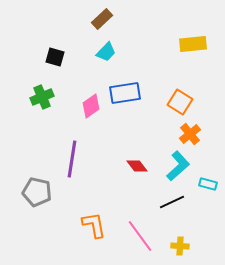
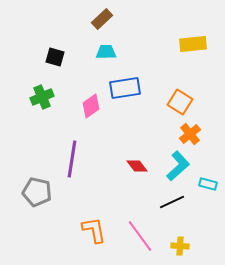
cyan trapezoid: rotated 135 degrees counterclockwise
blue rectangle: moved 5 px up
orange L-shape: moved 5 px down
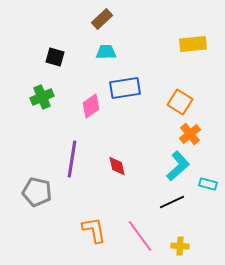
red diamond: moved 20 px left; rotated 25 degrees clockwise
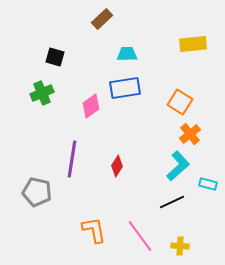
cyan trapezoid: moved 21 px right, 2 px down
green cross: moved 4 px up
red diamond: rotated 45 degrees clockwise
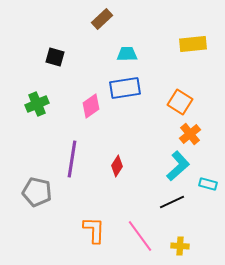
green cross: moved 5 px left, 11 px down
orange L-shape: rotated 12 degrees clockwise
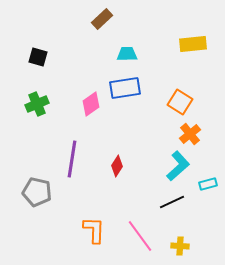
black square: moved 17 px left
pink diamond: moved 2 px up
cyan rectangle: rotated 30 degrees counterclockwise
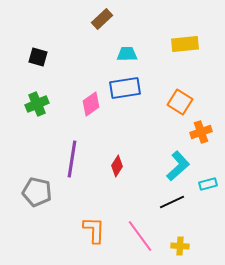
yellow rectangle: moved 8 px left
orange cross: moved 11 px right, 2 px up; rotated 20 degrees clockwise
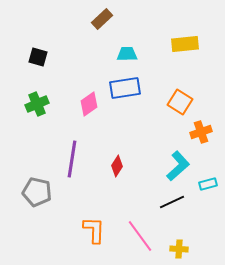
pink diamond: moved 2 px left
yellow cross: moved 1 px left, 3 px down
